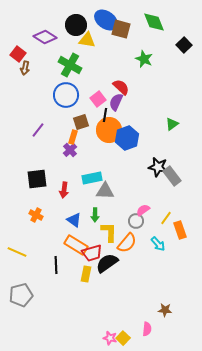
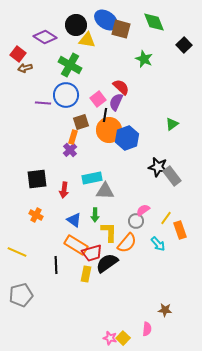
brown arrow at (25, 68): rotated 64 degrees clockwise
purple line at (38, 130): moved 5 px right, 27 px up; rotated 56 degrees clockwise
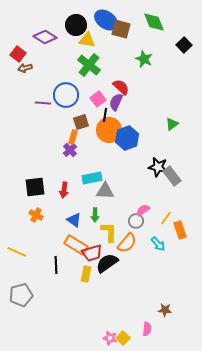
green cross at (70, 65): moved 19 px right; rotated 10 degrees clockwise
black square at (37, 179): moved 2 px left, 8 px down
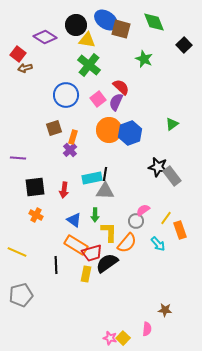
purple line at (43, 103): moved 25 px left, 55 px down
black line at (105, 115): moved 59 px down
brown square at (81, 122): moved 27 px left, 6 px down
blue hexagon at (127, 138): moved 3 px right, 5 px up
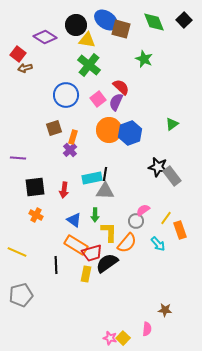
black square at (184, 45): moved 25 px up
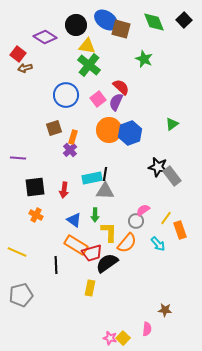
yellow triangle at (87, 40): moved 6 px down
yellow rectangle at (86, 274): moved 4 px right, 14 px down
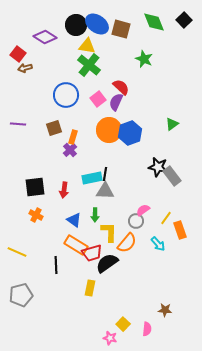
blue ellipse at (106, 20): moved 9 px left, 4 px down
purple line at (18, 158): moved 34 px up
yellow square at (123, 338): moved 14 px up
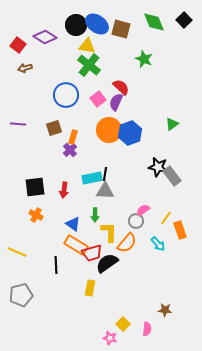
red square at (18, 54): moved 9 px up
blue triangle at (74, 220): moved 1 px left, 4 px down
